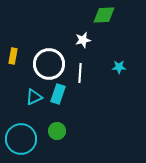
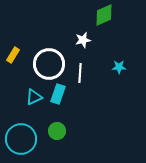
green diamond: rotated 20 degrees counterclockwise
yellow rectangle: moved 1 px up; rotated 21 degrees clockwise
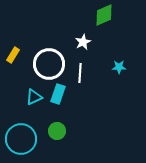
white star: moved 2 px down; rotated 14 degrees counterclockwise
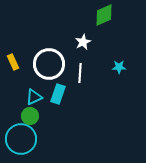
yellow rectangle: moved 7 px down; rotated 56 degrees counterclockwise
green circle: moved 27 px left, 15 px up
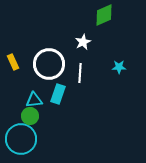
cyan triangle: moved 3 px down; rotated 18 degrees clockwise
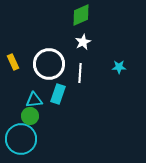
green diamond: moved 23 px left
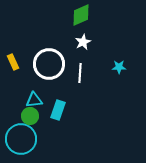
cyan rectangle: moved 16 px down
